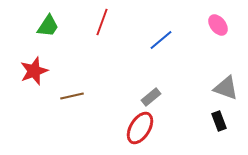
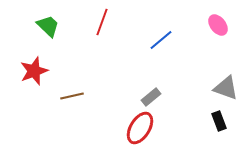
green trapezoid: rotated 80 degrees counterclockwise
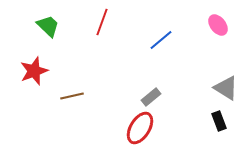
gray triangle: rotated 12 degrees clockwise
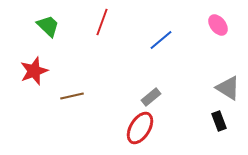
gray triangle: moved 2 px right
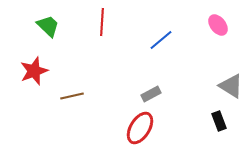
red line: rotated 16 degrees counterclockwise
gray triangle: moved 3 px right, 2 px up
gray rectangle: moved 3 px up; rotated 12 degrees clockwise
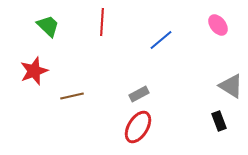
gray rectangle: moved 12 px left
red ellipse: moved 2 px left, 1 px up
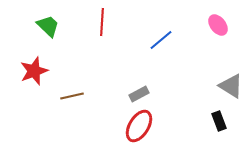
red ellipse: moved 1 px right, 1 px up
